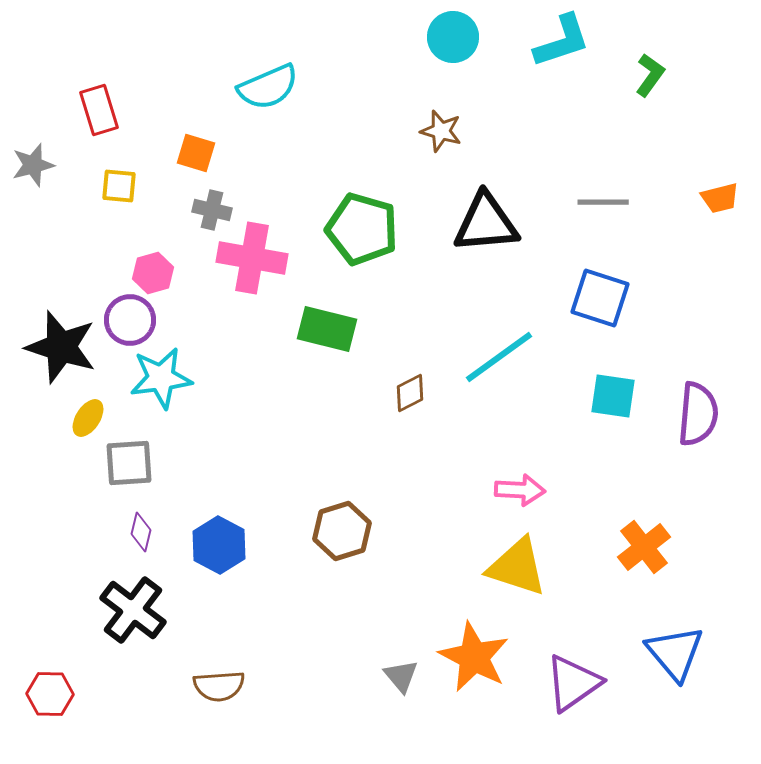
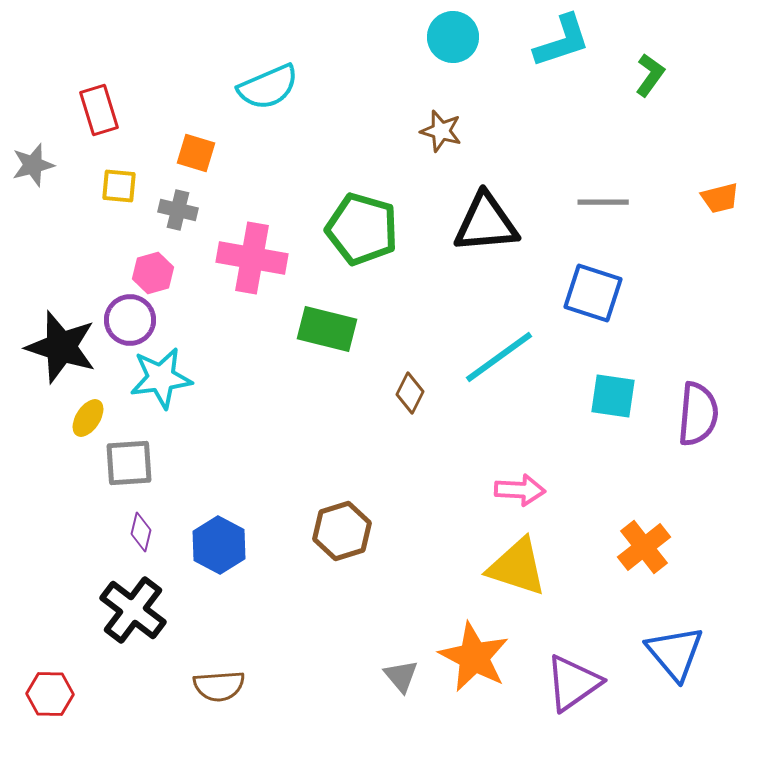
gray cross: moved 34 px left
blue square: moved 7 px left, 5 px up
brown diamond: rotated 36 degrees counterclockwise
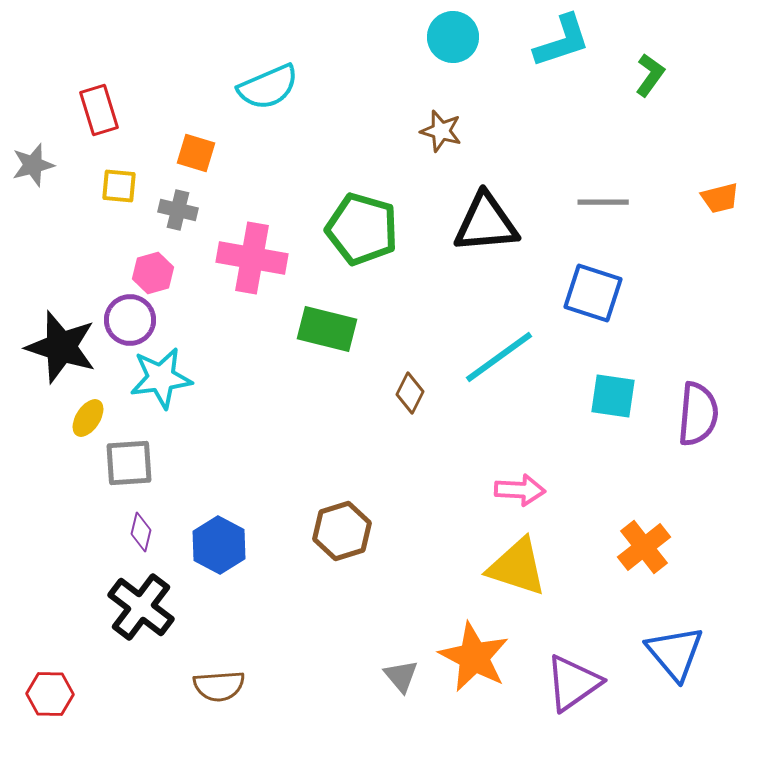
black cross: moved 8 px right, 3 px up
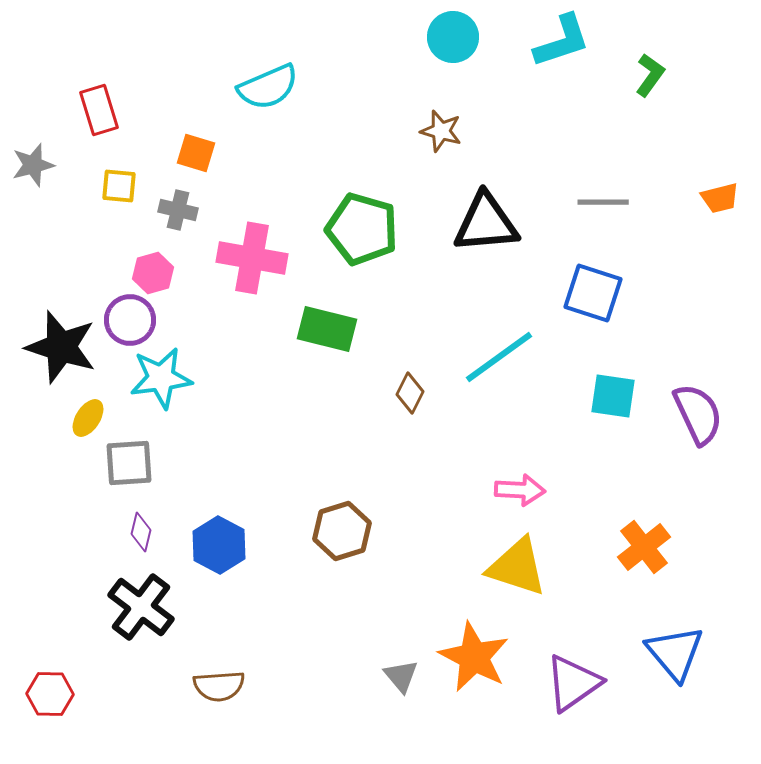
purple semicircle: rotated 30 degrees counterclockwise
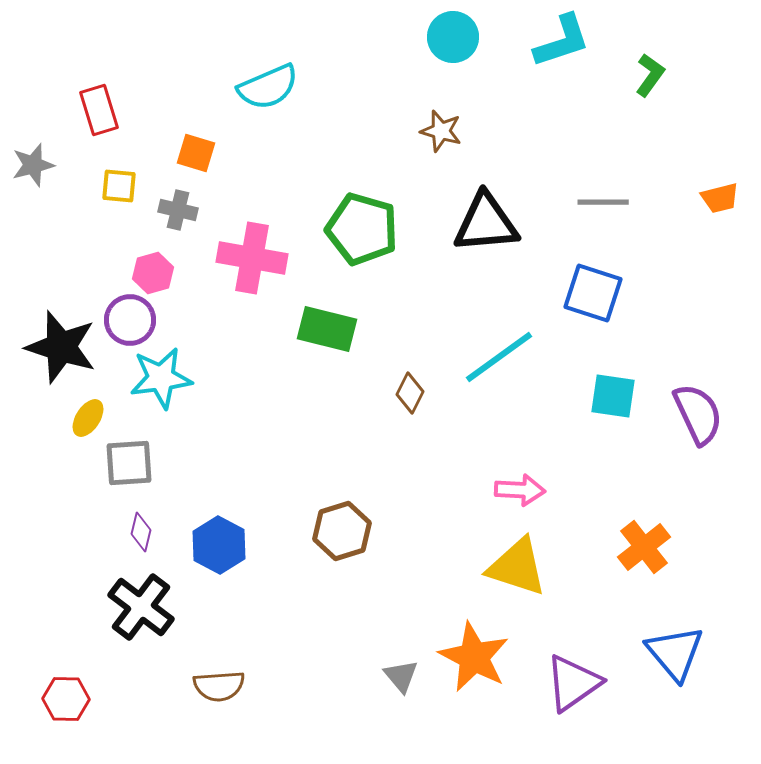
red hexagon: moved 16 px right, 5 px down
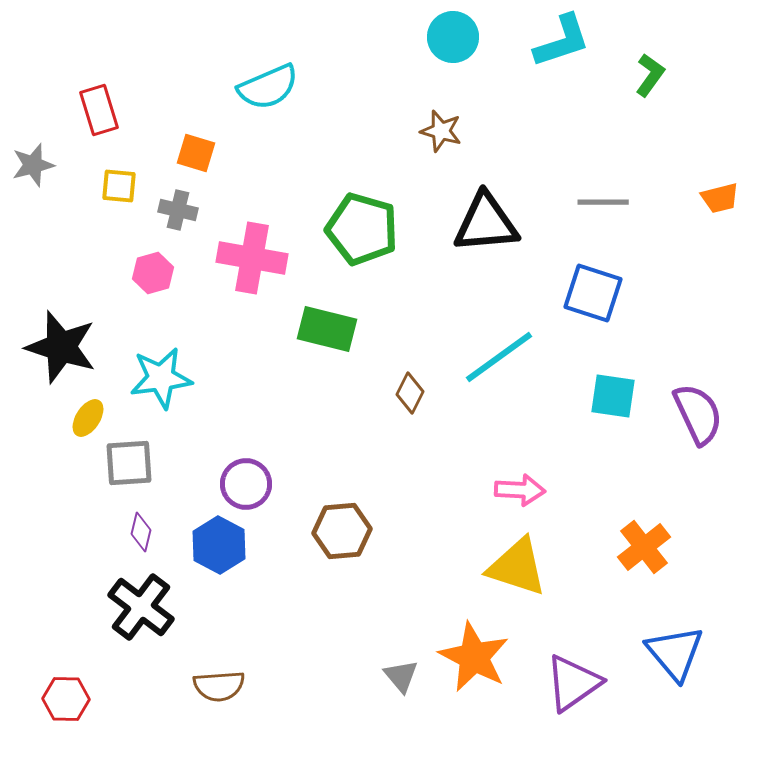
purple circle: moved 116 px right, 164 px down
brown hexagon: rotated 12 degrees clockwise
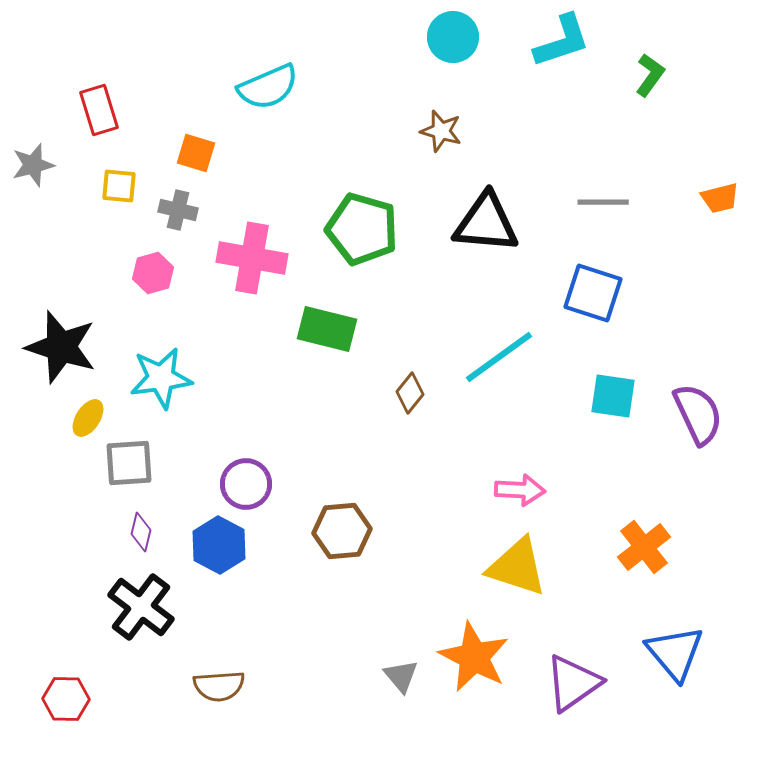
black triangle: rotated 10 degrees clockwise
brown diamond: rotated 12 degrees clockwise
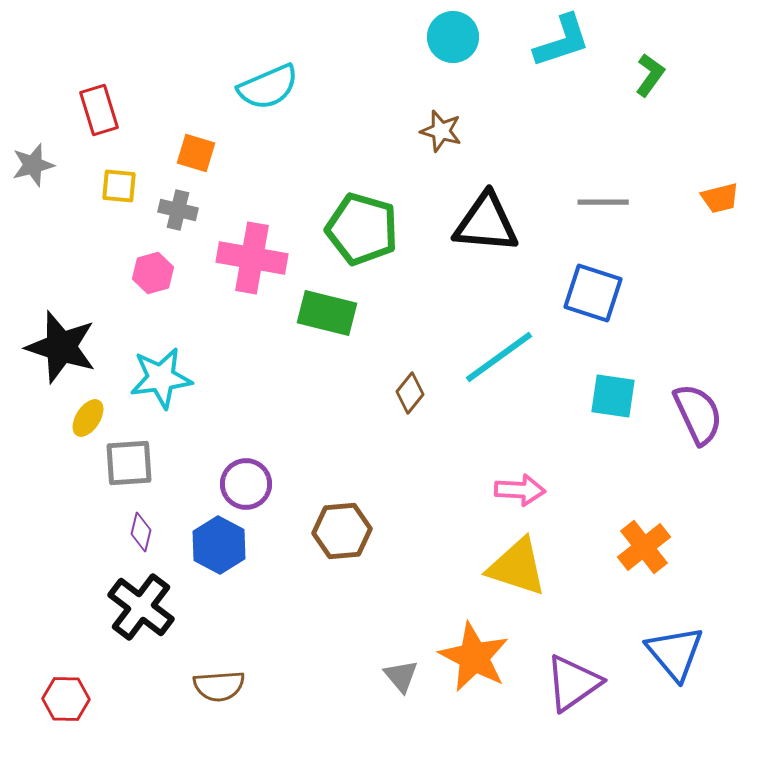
green rectangle: moved 16 px up
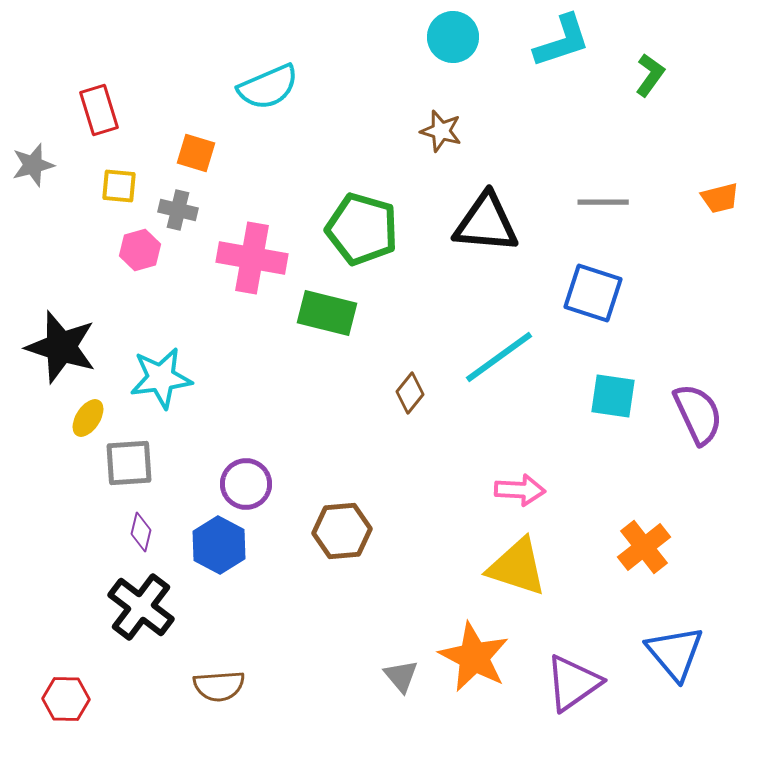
pink hexagon: moved 13 px left, 23 px up
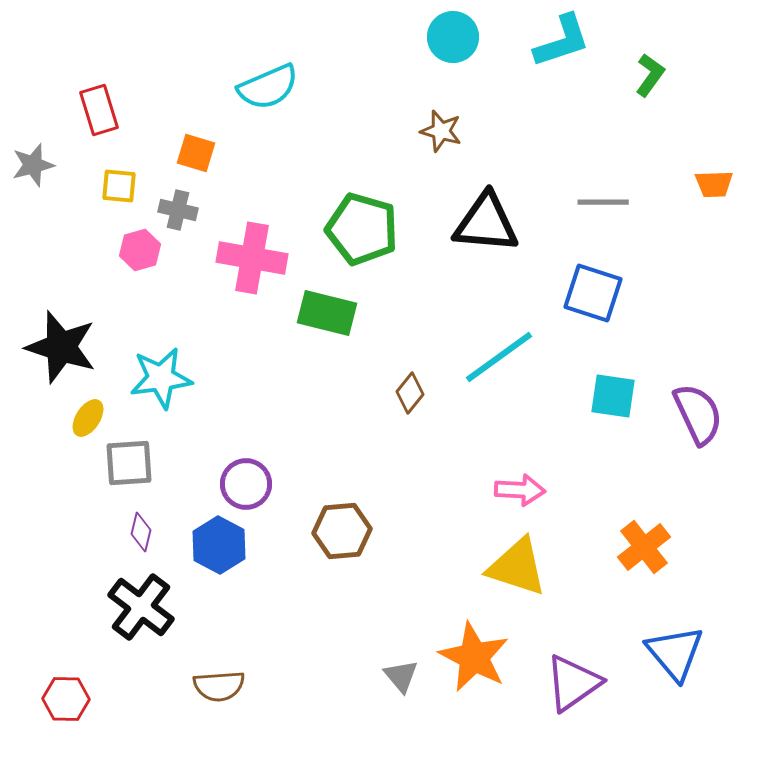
orange trapezoid: moved 6 px left, 14 px up; rotated 12 degrees clockwise
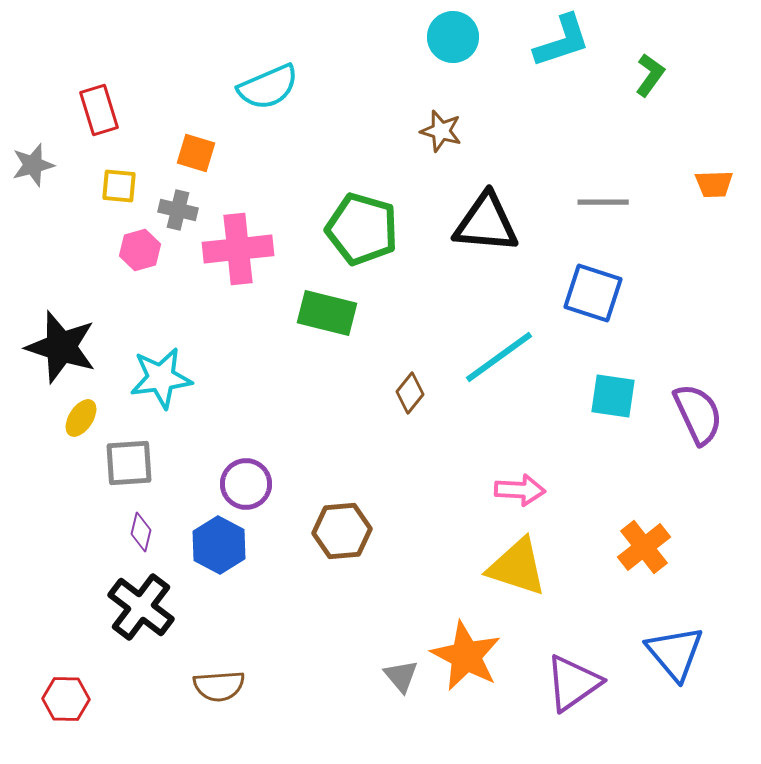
pink cross: moved 14 px left, 9 px up; rotated 16 degrees counterclockwise
yellow ellipse: moved 7 px left
orange star: moved 8 px left, 1 px up
